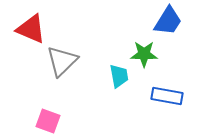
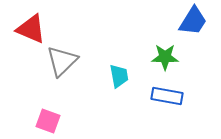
blue trapezoid: moved 25 px right
green star: moved 21 px right, 3 px down
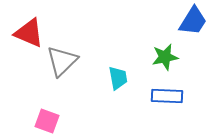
red triangle: moved 2 px left, 4 px down
green star: rotated 12 degrees counterclockwise
cyan trapezoid: moved 1 px left, 2 px down
blue rectangle: rotated 8 degrees counterclockwise
pink square: moved 1 px left
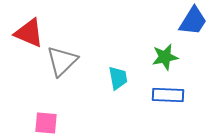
blue rectangle: moved 1 px right, 1 px up
pink square: moved 1 px left, 2 px down; rotated 15 degrees counterclockwise
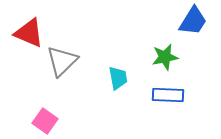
pink square: moved 1 px left, 2 px up; rotated 30 degrees clockwise
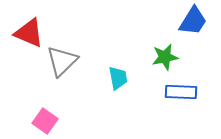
blue rectangle: moved 13 px right, 3 px up
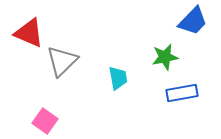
blue trapezoid: rotated 12 degrees clockwise
blue rectangle: moved 1 px right, 1 px down; rotated 12 degrees counterclockwise
